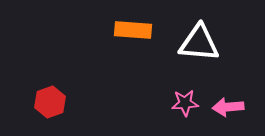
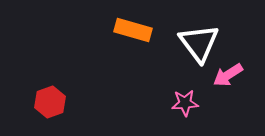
orange rectangle: rotated 12 degrees clockwise
white triangle: rotated 48 degrees clockwise
pink arrow: moved 32 px up; rotated 28 degrees counterclockwise
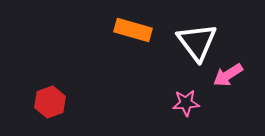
white triangle: moved 2 px left, 1 px up
pink star: moved 1 px right
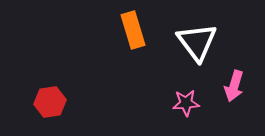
orange rectangle: rotated 57 degrees clockwise
pink arrow: moved 6 px right, 11 px down; rotated 40 degrees counterclockwise
red hexagon: rotated 12 degrees clockwise
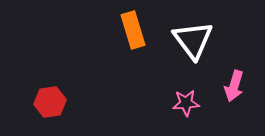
white triangle: moved 4 px left, 2 px up
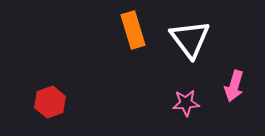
white triangle: moved 3 px left, 1 px up
red hexagon: rotated 12 degrees counterclockwise
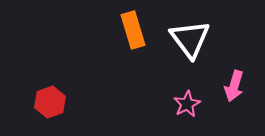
pink star: moved 1 px right, 1 px down; rotated 24 degrees counterclockwise
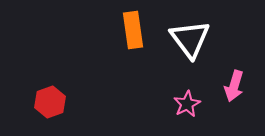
orange rectangle: rotated 9 degrees clockwise
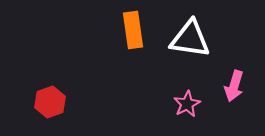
white triangle: rotated 45 degrees counterclockwise
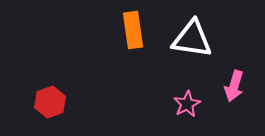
white triangle: moved 2 px right
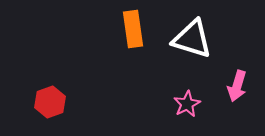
orange rectangle: moved 1 px up
white triangle: rotated 9 degrees clockwise
pink arrow: moved 3 px right
